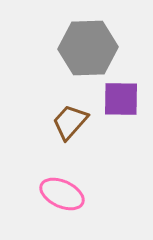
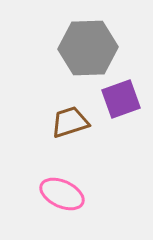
purple square: rotated 21 degrees counterclockwise
brown trapezoid: rotated 30 degrees clockwise
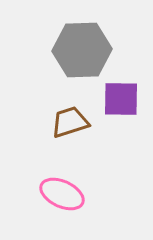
gray hexagon: moved 6 px left, 2 px down
purple square: rotated 21 degrees clockwise
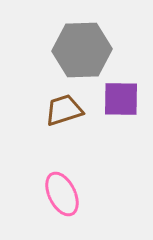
brown trapezoid: moved 6 px left, 12 px up
pink ellipse: rotated 39 degrees clockwise
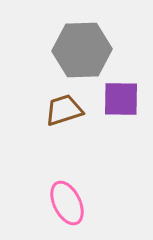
pink ellipse: moved 5 px right, 9 px down
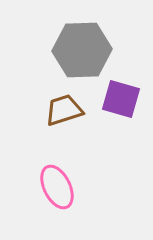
purple square: rotated 15 degrees clockwise
pink ellipse: moved 10 px left, 16 px up
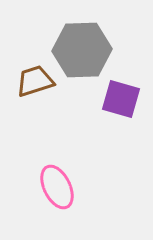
brown trapezoid: moved 29 px left, 29 px up
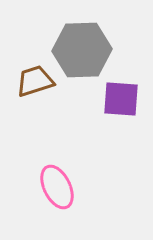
purple square: rotated 12 degrees counterclockwise
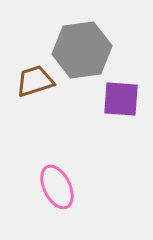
gray hexagon: rotated 6 degrees counterclockwise
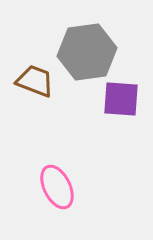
gray hexagon: moved 5 px right, 2 px down
brown trapezoid: rotated 39 degrees clockwise
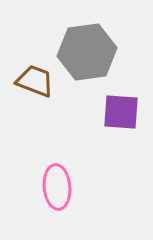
purple square: moved 13 px down
pink ellipse: rotated 21 degrees clockwise
